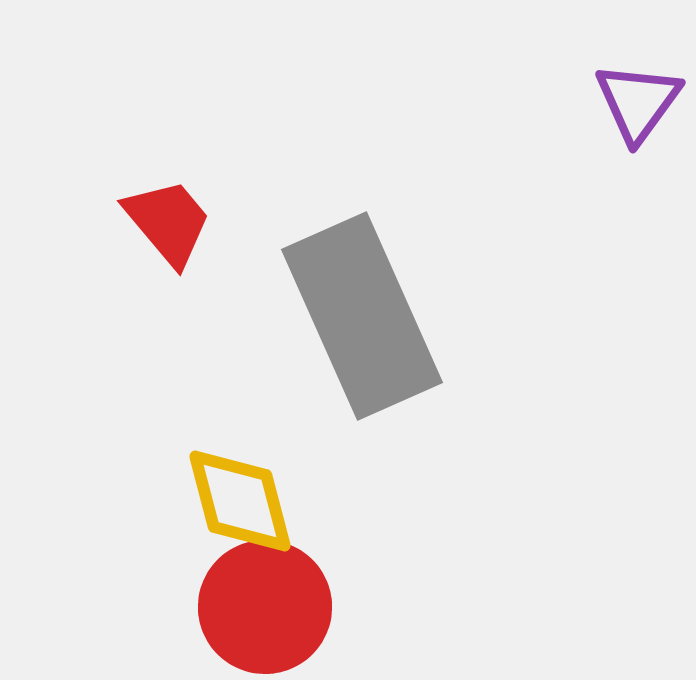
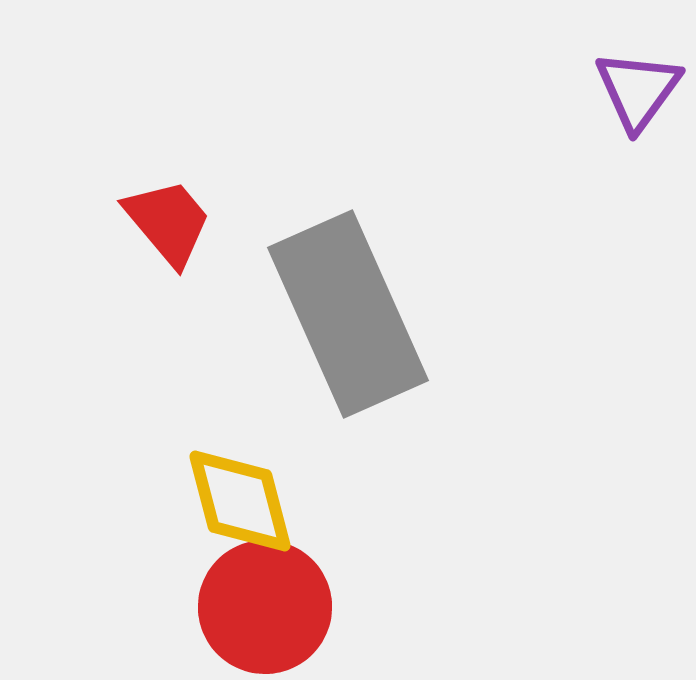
purple triangle: moved 12 px up
gray rectangle: moved 14 px left, 2 px up
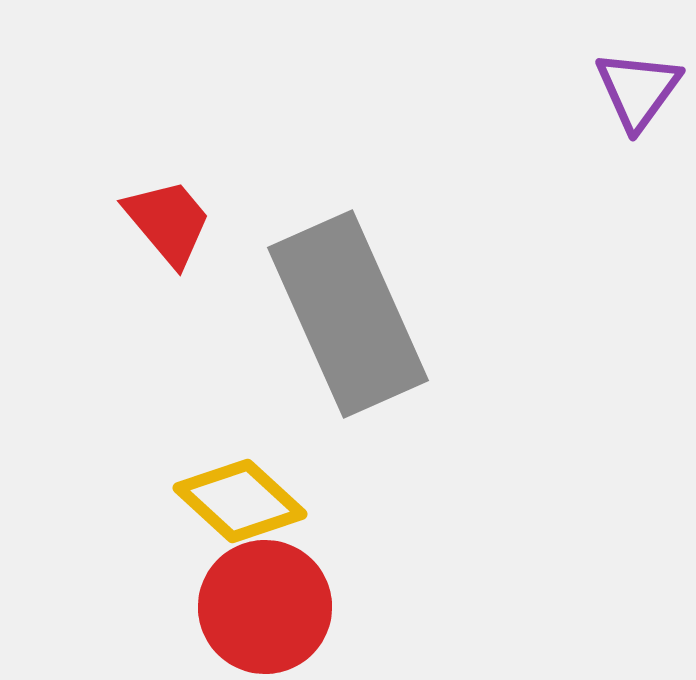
yellow diamond: rotated 33 degrees counterclockwise
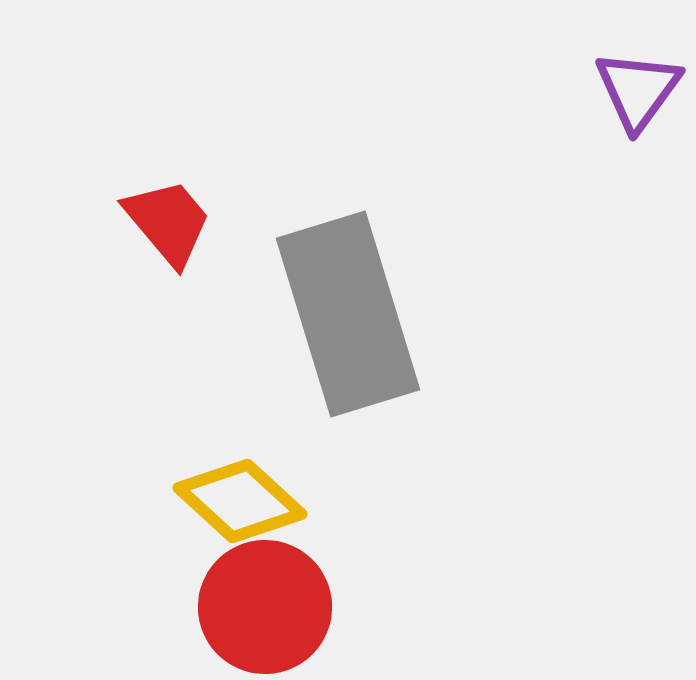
gray rectangle: rotated 7 degrees clockwise
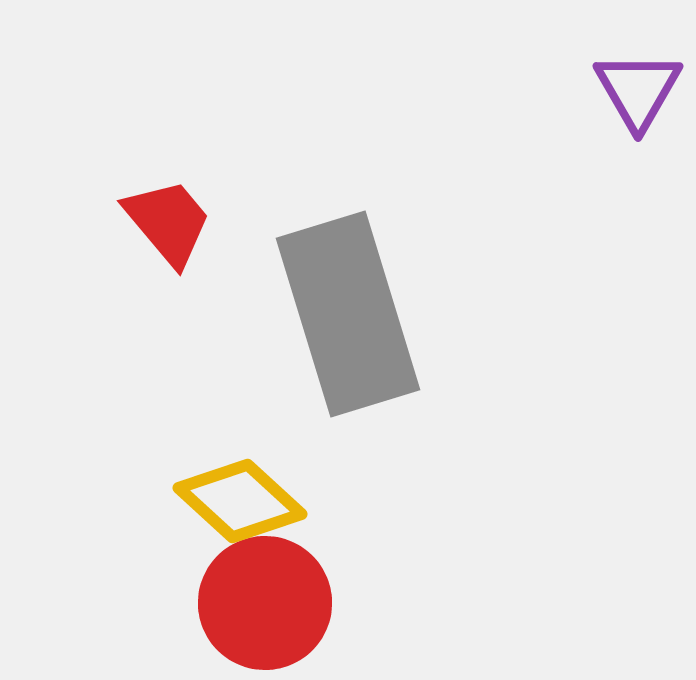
purple triangle: rotated 6 degrees counterclockwise
red circle: moved 4 px up
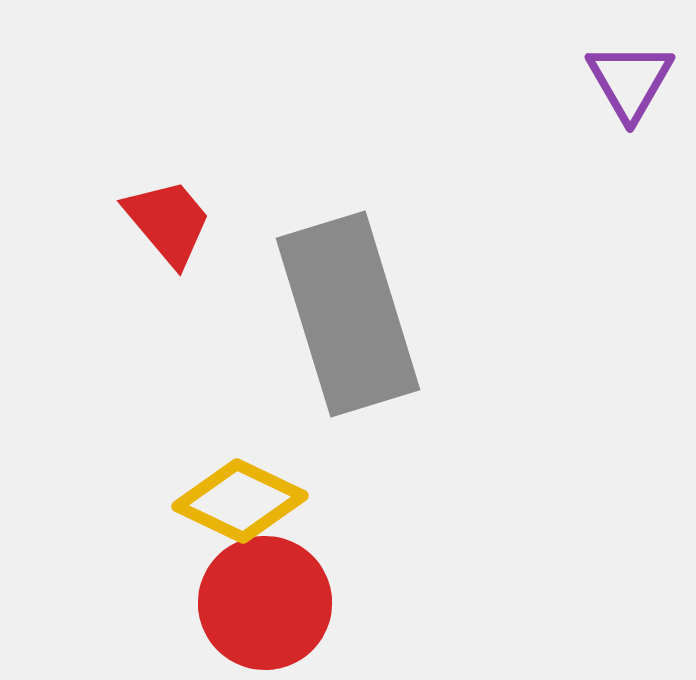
purple triangle: moved 8 px left, 9 px up
yellow diamond: rotated 17 degrees counterclockwise
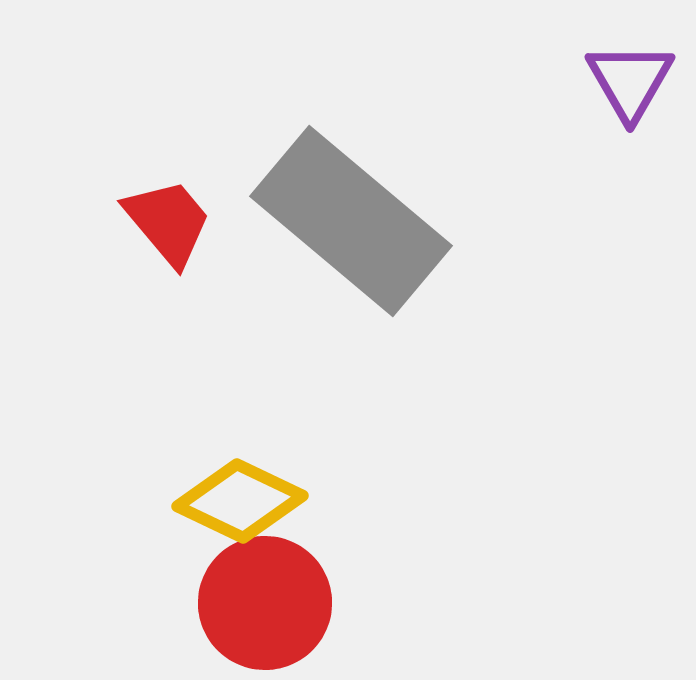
gray rectangle: moved 3 px right, 93 px up; rotated 33 degrees counterclockwise
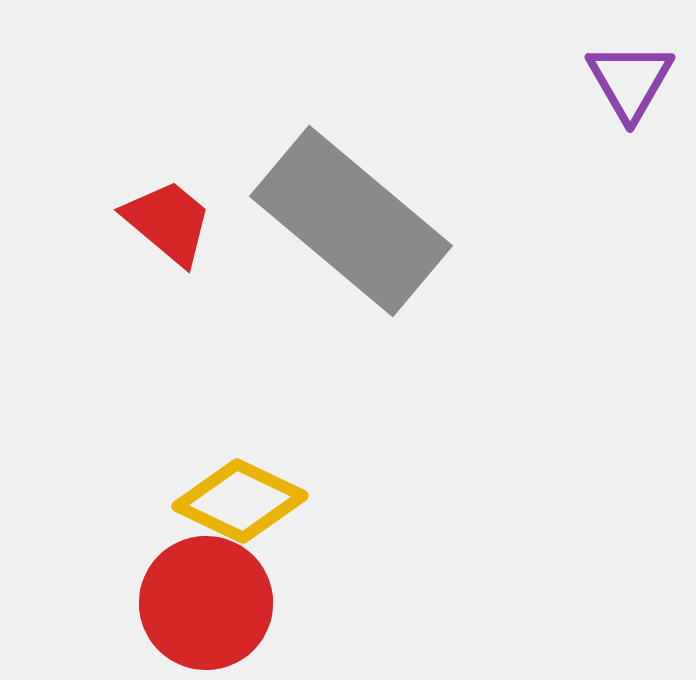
red trapezoid: rotated 10 degrees counterclockwise
red circle: moved 59 px left
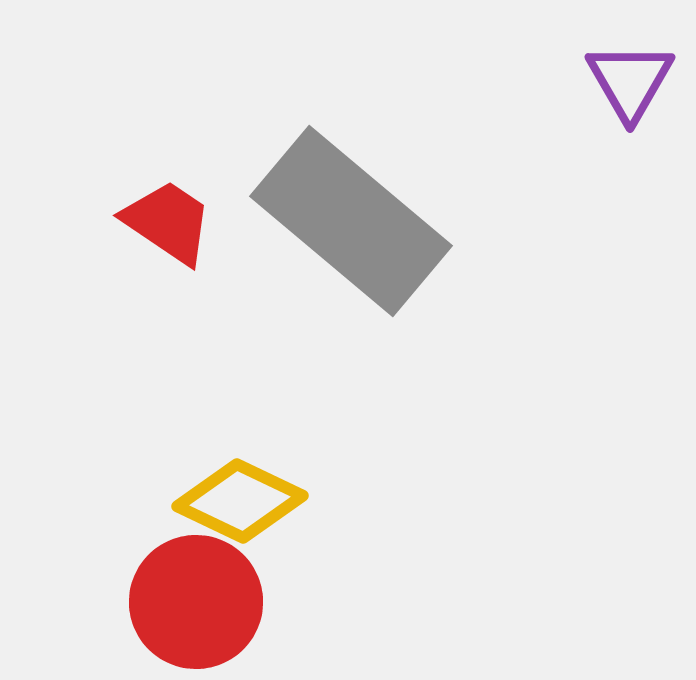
red trapezoid: rotated 6 degrees counterclockwise
red circle: moved 10 px left, 1 px up
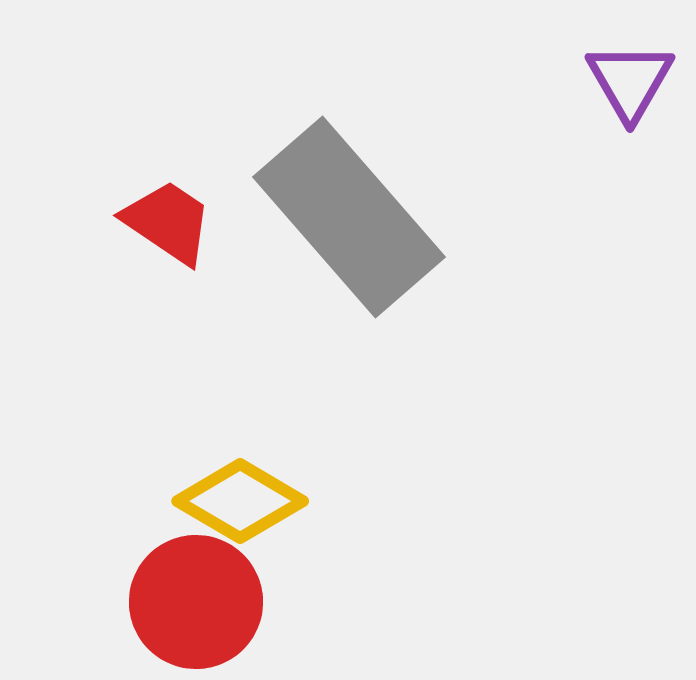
gray rectangle: moved 2 px left, 4 px up; rotated 9 degrees clockwise
yellow diamond: rotated 5 degrees clockwise
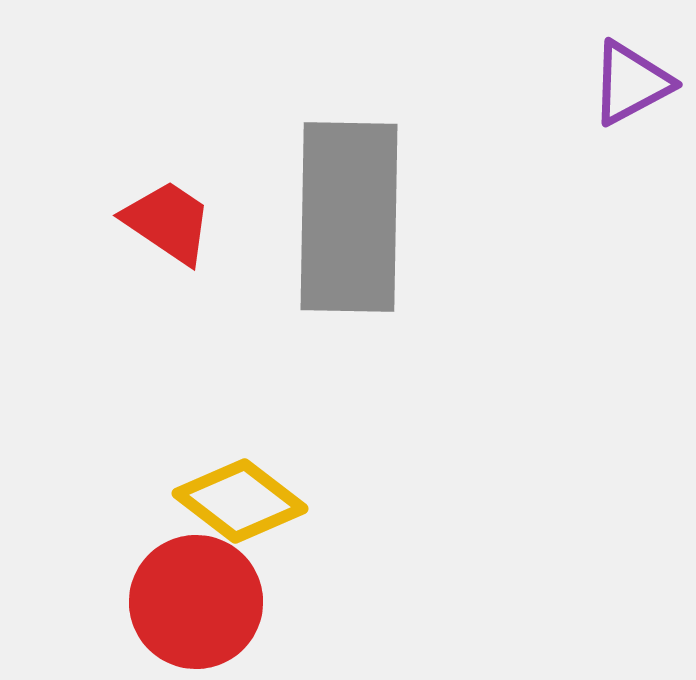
purple triangle: moved 1 px right, 2 px down; rotated 32 degrees clockwise
gray rectangle: rotated 42 degrees clockwise
yellow diamond: rotated 7 degrees clockwise
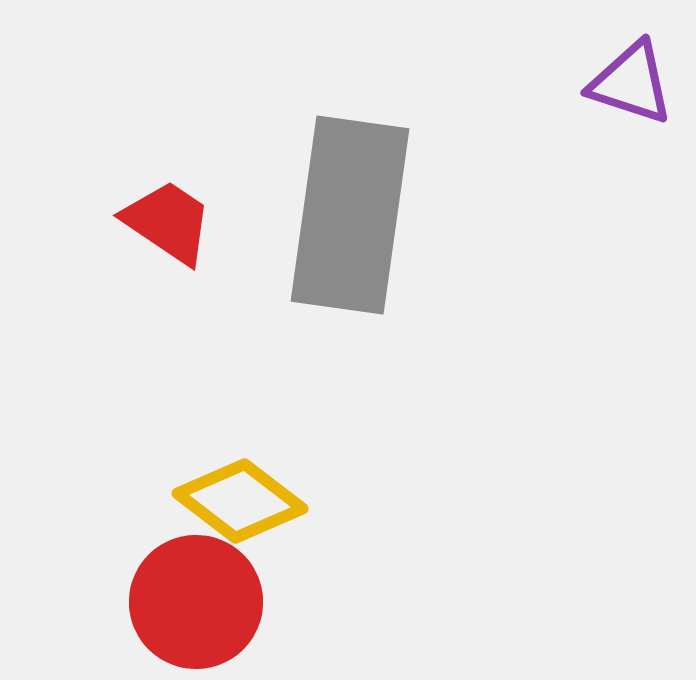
purple triangle: rotated 46 degrees clockwise
gray rectangle: moved 1 px right, 2 px up; rotated 7 degrees clockwise
